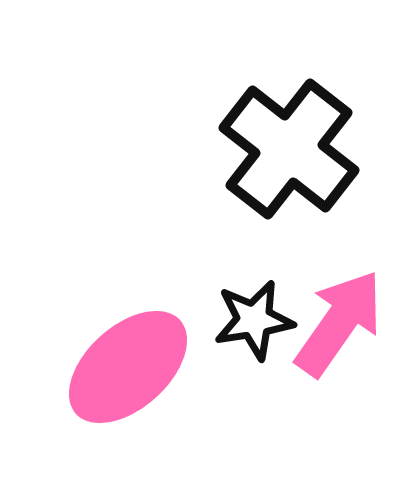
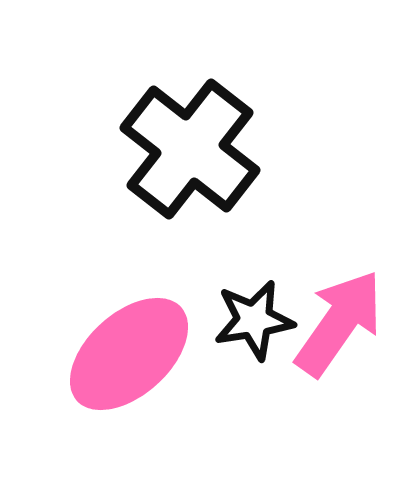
black cross: moved 99 px left
pink ellipse: moved 1 px right, 13 px up
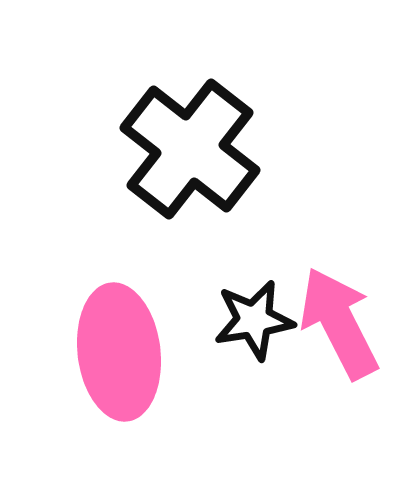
pink arrow: rotated 62 degrees counterclockwise
pink ellipse: moved 10 px left, 2 px up; rotated 55 degrees counterclockwise
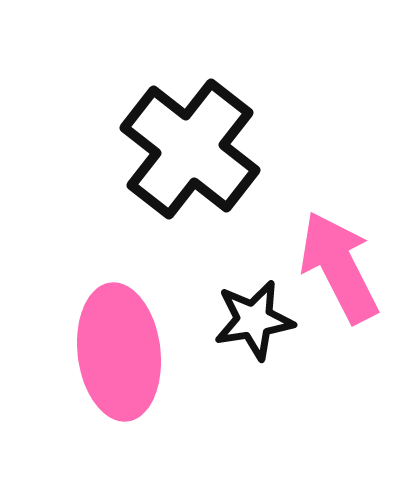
pink arrow: moved 56 px up
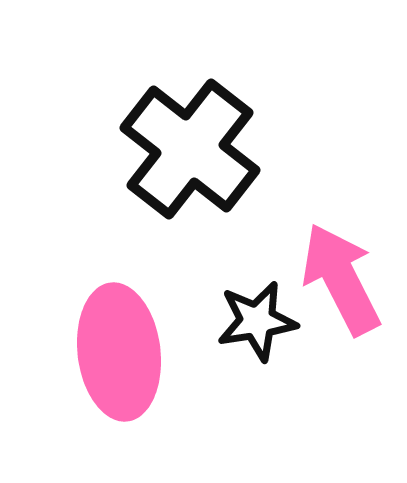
pink arrow: moved 2 px right, 12 px down
black star: moved 3 px right, 1 px down
